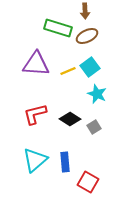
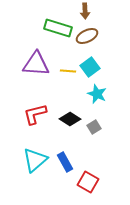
yellow line: rotated 28 degrees clockwise
blue rectangle: rotated 24 degrees counterclockwise
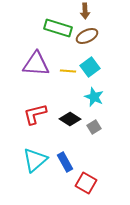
cyan star: moved 3 px left, 3 px down
red square: moved 2 px left, 1 px down
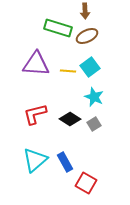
gray square: moved 3 px up
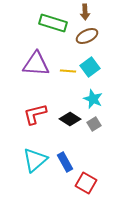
brown arrow: moved 1 px down
green rectangle: moved 5 px left, 5 px up
cyan star: moved 1 px left, 2 px down
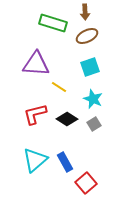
cyan square: rotated 18 degrees clockwise
yellow line: moved 9 px left, 16 px down; rotated 28 degrees clockwise
black diamond: moved 3 px left
red square: rotated 20 degrees clockwise
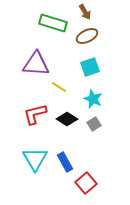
brown arrow: rotated 28 degrees counterclockwise
cyan triangle: moved 1 px up; rotated 20 degrees counterclockwise
